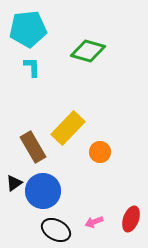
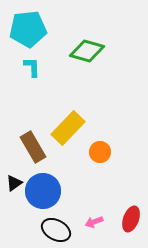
green diamond: moved 1 px left
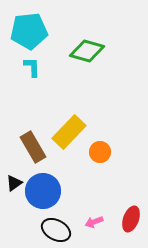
cyan pentagon: moved 1 px right, 2 px down
yellow rectangle: moved 1 px right, 4 px down
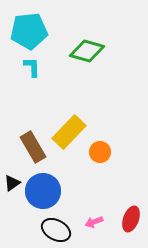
black triangle: moved 2 px left
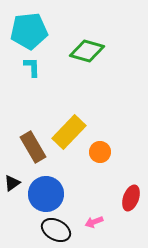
blue circle: moved 3 px right, 3 px down
red ellipse: moved 21 px up
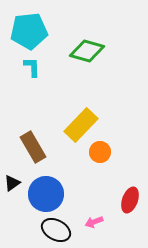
yellow rectangle: moved 12 px right, 7 px up
red ellipse: moved 1 px left, 2 px down
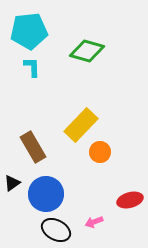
red ellipse: rotated 55 degrees clockwise
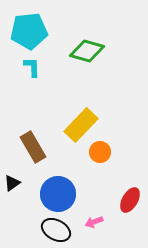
blue circle: moved 12 px right
red ellipse: rotated 45 degrees counterclockwise
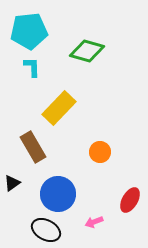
yellow rectangle: moved 22 px left, 17 px up
black ellipse: moved 10 px left
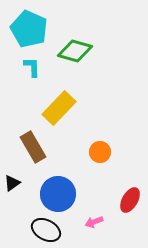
cyan pentagon: moved 2 px up; rotated 30 degrees clockwise
green diamond: moved 12 px left
